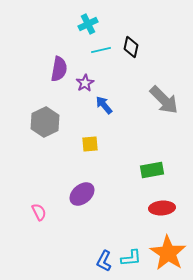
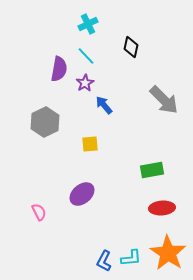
cyan line: moved 15 px left, 6 px down; rotated 60 degrees clockwise
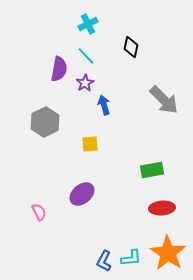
blue arrow: rotated 24 degrees clockwise
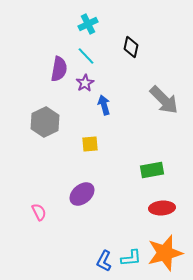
orange star: moved 3 px left; rotated 24 degrees clockwise
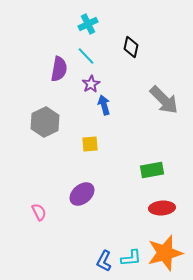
purple star: moved 6 px right, 1 px down
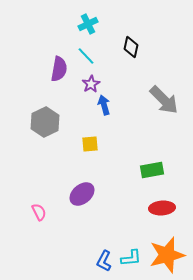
orange star: moved 2 px right, 2 px down
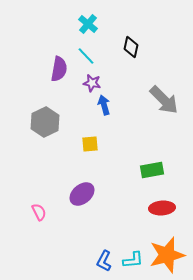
cyan cross: rotated 24 degrees counterclockwise
purple star: moved 1 px right, 1 px up; rotated 30 degrees counterclockwise
cyan L-shape: moved 2 px right, 2 px down
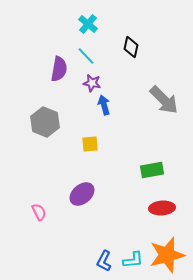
gray hexagon: rotated 12 degrees counterclockwise
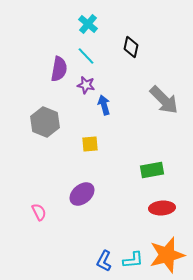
purple star: moved 6 px left, 2 px down
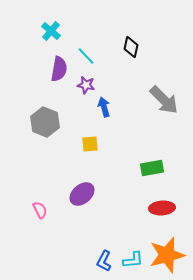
cyan cross: moved 37 px left, 7 px down
blue arrow: moved 2 px down
green rectangle: moved 2 px up
pink semicircle: moved 1 px right, 2 px up
